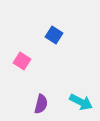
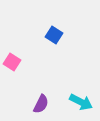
pink square: moved 10 px left, 1 px down
purple semicircle: rotated 12 degrees clockwise
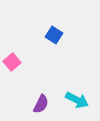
pink square: rotated 18 degrees clockwise
cyan arrow: moved 4 px left, 2 px up
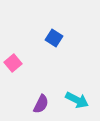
blue square: moved 3 px down
pink square: moved 1 px right, 1 px down
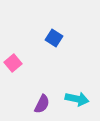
cyan arrow: moved 1 px up; rotated 15 degrees counterclockwise
purple semicircle: moved 1 px right
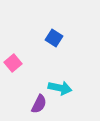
cyan arrow: moved 17 px left, 11 px up
purple semicircle: moved 3 px left
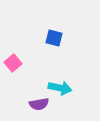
blue square: rotated 18 degrees counterclockwise
purple semicircle: rotated 54 degrees clockwise
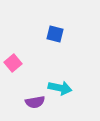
blue square: moved 1 px right, 4 px up
purple semicircle: moved 4 px left, 2 px up
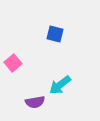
cyan arrow: moved 3 px up; rotated 130 degrees clockwise
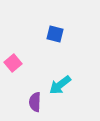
purple semicircle: rotated 102 degrees clockwise
